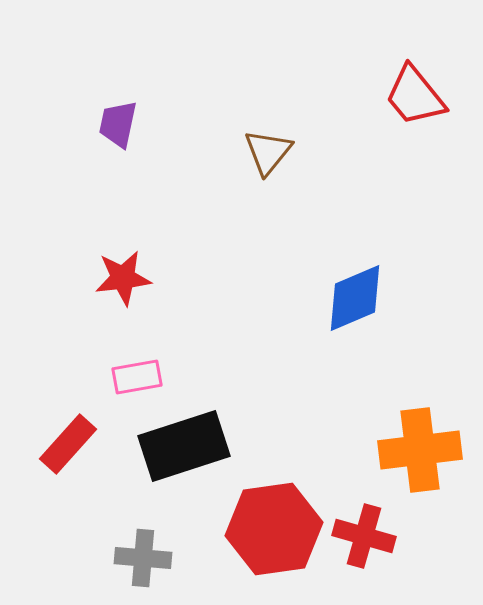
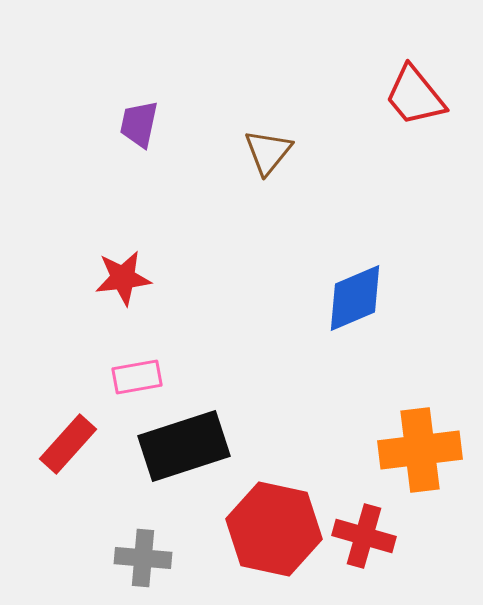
purple trapezoid: moved 21 px right
red hexagon: rotated 20 degrees clockwise
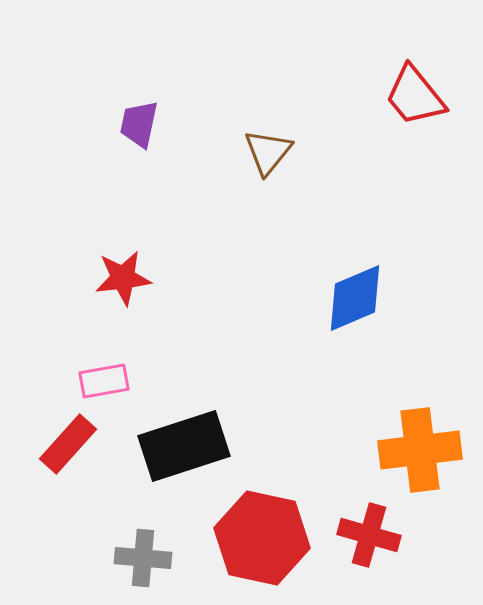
pink rectangle: moved 33 px left, 4 px down
red hexagon: moved 12 px left, 9 px down
red cross: moved 5 px right, 1 px up
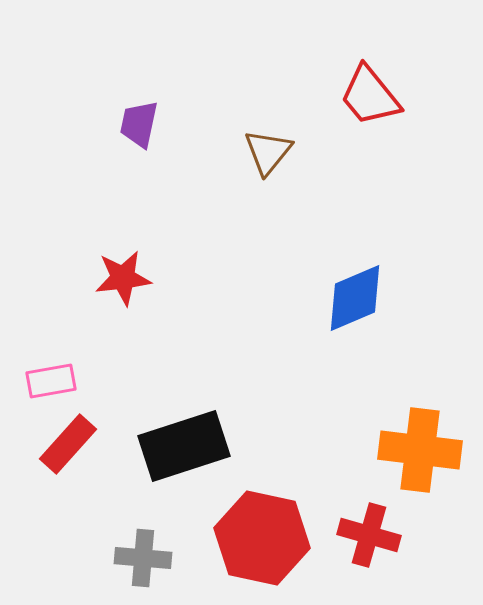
red trapezoid: moved 45 px left
pink rectangle: moved 53 px left
orange cross: rotated 14 degrees clockwise
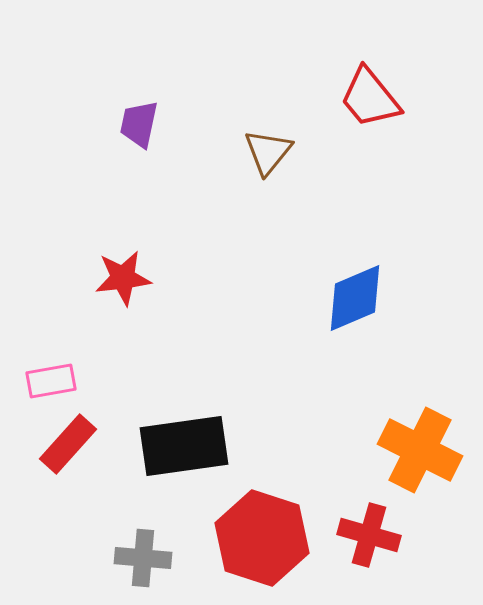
red trapezoid: moved 2 px down
black rectangle: rotated 10 degrees clockwise
orange cross: rotated 20 degrees clockwise
red hexagon: rotated 6 degrees clockwise
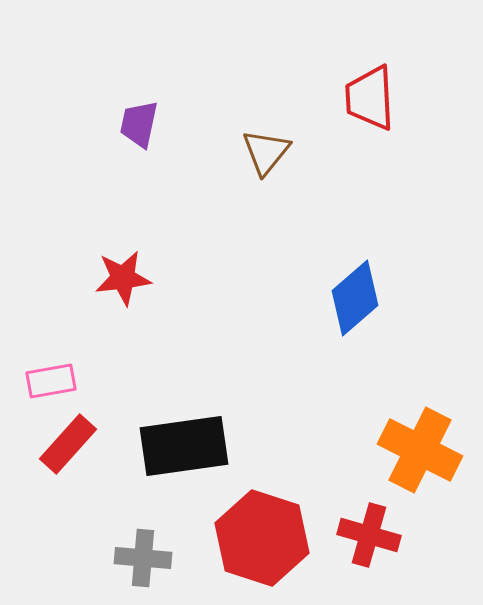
red trapezoid: rotated 36 degrees clockwise
brown triangle: moved 2 px left
blue diamond: rotated 18 degrees counterclockwise
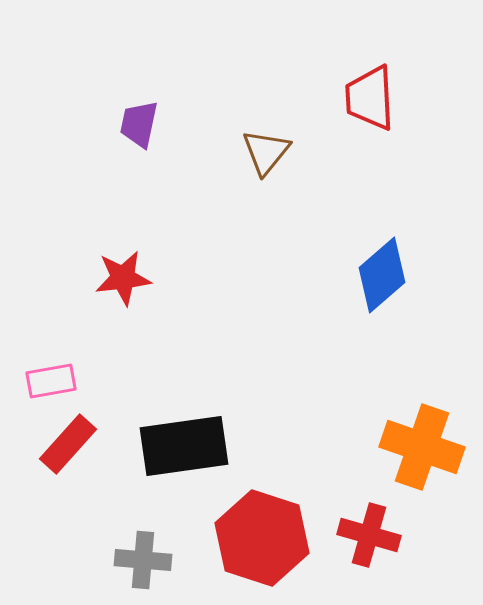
blue diamond: moved 27 px right, 23 px up
orange cross: moved 2 px right, 3 px up; rotated 8 degrees counterclockwise
gray cross: moved 2 px down
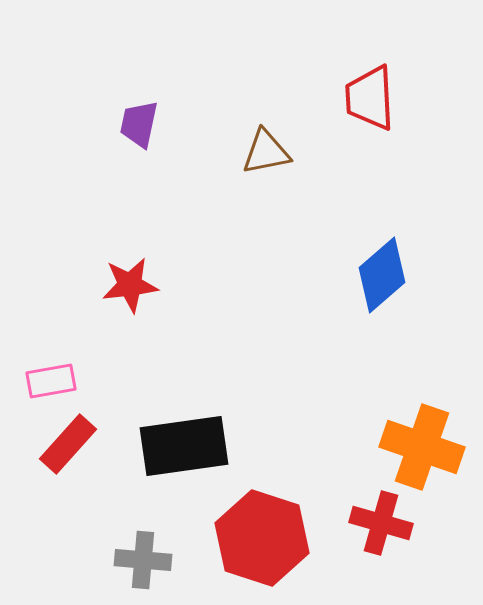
brown triangle: rotated 40 degrees clockwise
red star: moved 7 px right, 7 px down
red cross: moved 12 px right, 12 px up
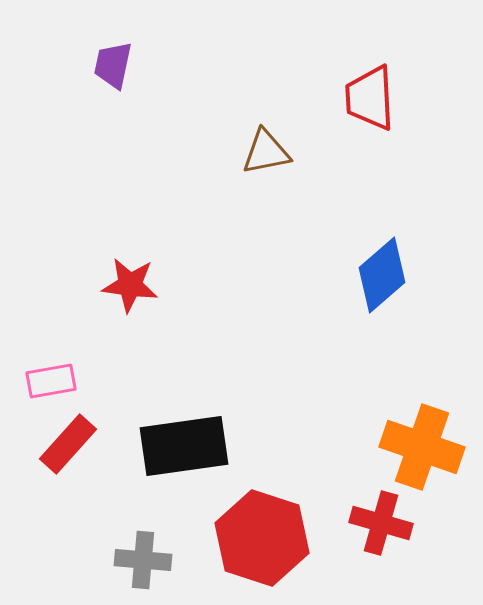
purple trapezoid: moved 26 px left, 59 px up
red star: rotated 14 degrees clockwise
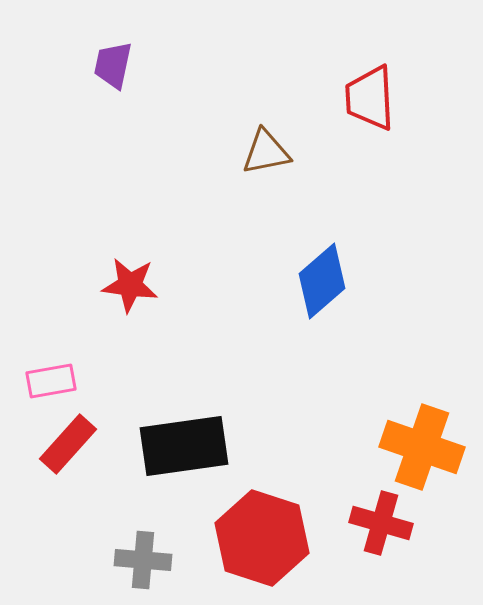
blue diamond: moved 60 px left, 6 px down
